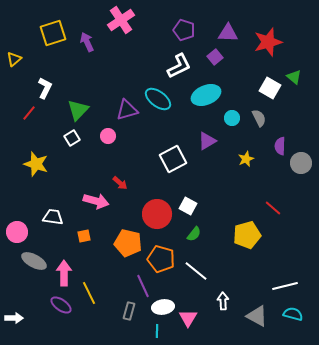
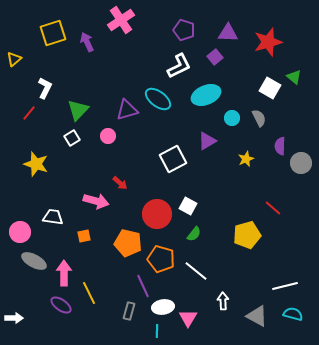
pink circle at (17, 232): moved 3 px right
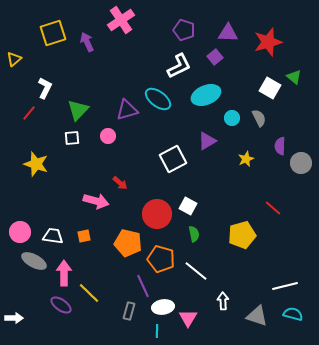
white square at (72, 138): rotated 28 degrees clockwise
white trapezoid at (53, 217): moved 19 px down
green semicircle at (194, 234): rotated 49 degrees counterclockwise
yellow pentagon at (247, 235): moved 5 px left
yellow line at (89, 293): rotated 20 degrees counterclockwise
gray triangle at (257, 316): rotated 10 degrees counterclockwise
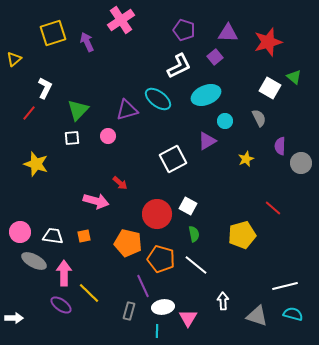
cyan circle at (232, 118): moved 7 px left, 3 px down
white line at (196, 271): moved 6 px up
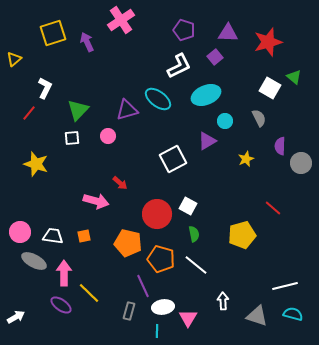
white arrow at (14, 318): moved 2 px right, 1 px up; rotated 30 degrees counterclockwise
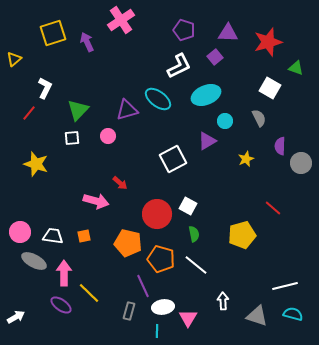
green triangle at (294, 77): moved 2 px right, 9 px up; rotated 21 degrees counterclockwise
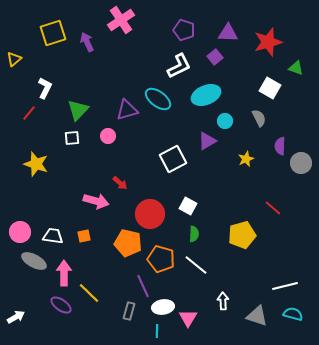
red circle at (157, 214): moved 7 px left
green semicircle at (194, 234): rotated 14 degrees clockwise
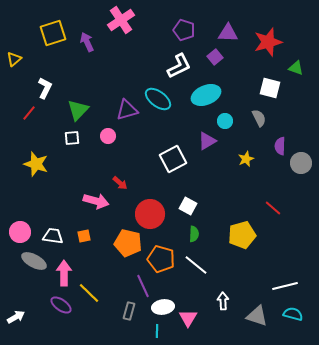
white square at (270, 88): rotated 15 degrees counterclockwise
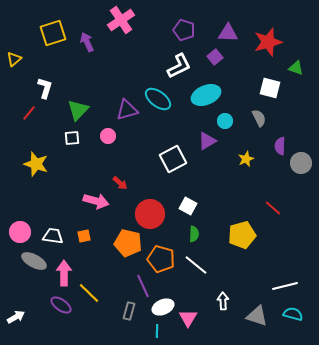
white L-shape at (45, 88): rotated 10 degrees counterclockwise
white ellipse at (163, 307): rotated 15 degrees counterclockwise
